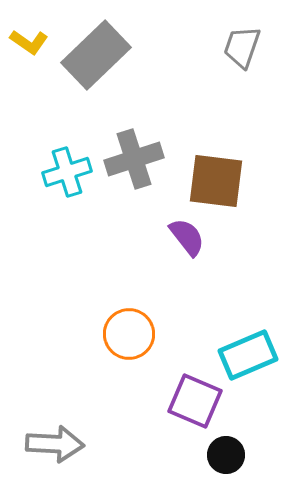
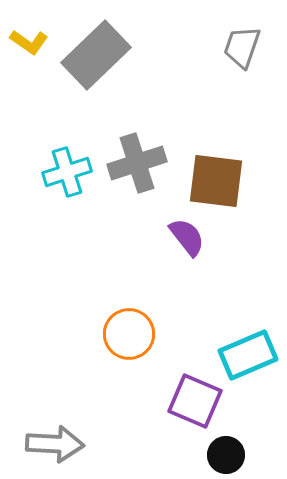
gray cross: moved 3 px right, 4 px down
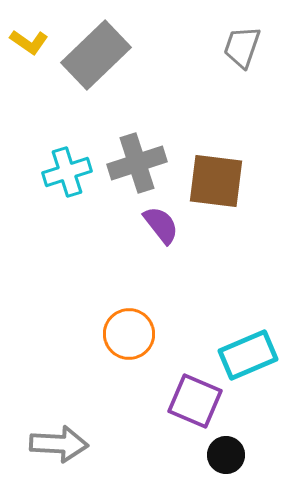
purple semicircle: moved 26 px left, 12 px up
gray arrow: moved 4 px right
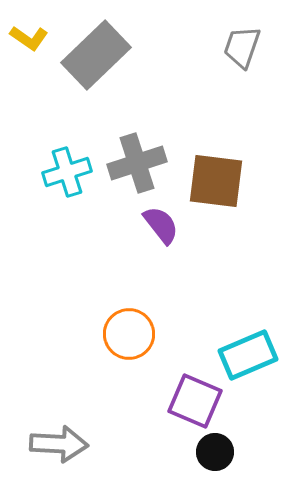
yellow L-shape: moved 4 px up
black circle: moved 11 px left, 3 px up
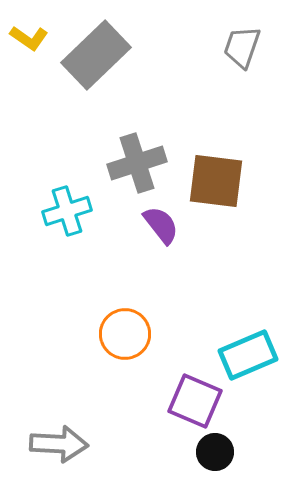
cyan cross: moved 39 px down
orange circle: moved 4 px left
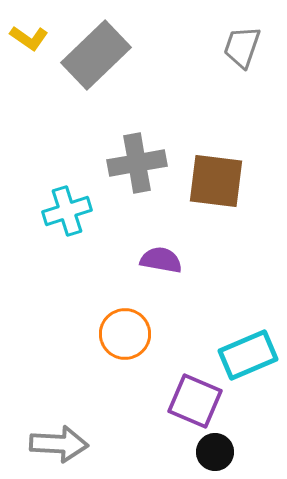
gray cross: rotated 8 degrees clockwise
purple semicircle: moved 35 px down; rotated 42 degrees counterclockwise
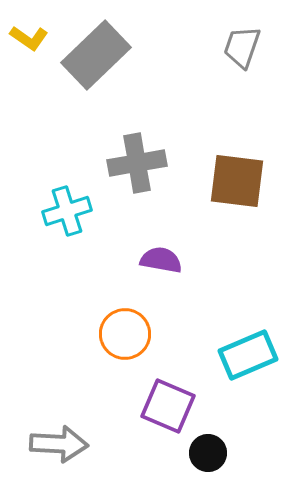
brown square: moved 21 px right
purple square: moved 27 px left, 5 px down
black circle: moved 7 px left, 1 px down
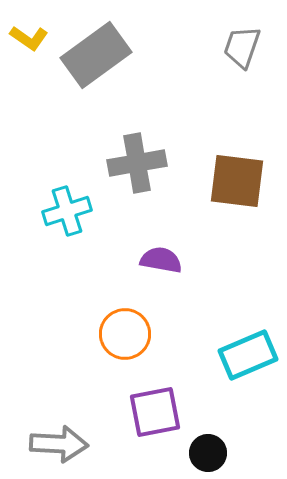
gray rectangle: rotated 8 degrees clockwise
purple square: moved 13 px left, 6 px down; rotated 34 degrees counterclockwise
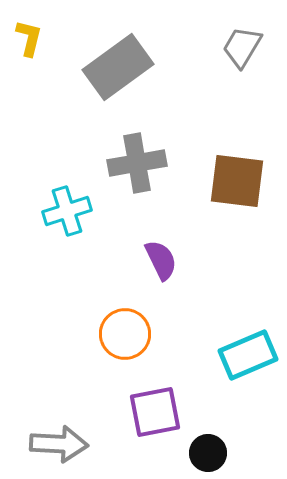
yellow L-shape: rotated 111 degrees counterclockwise
gray trapezoid: rotated 12 degrees clockwise
gray rectangle: moved 22 px right, 12 px down
purple semicircle: rotated 54 degrees clockwise
